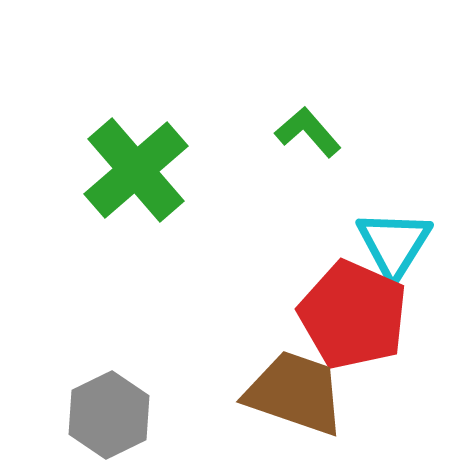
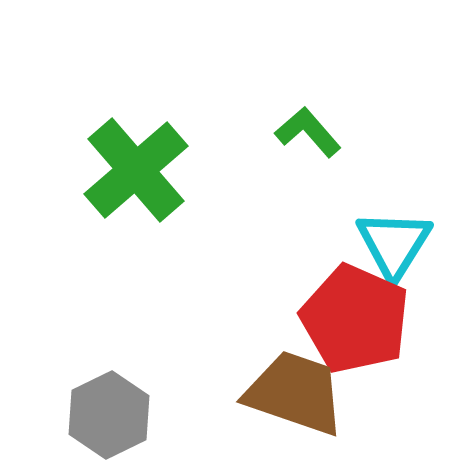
red pentagon: moved 2 px right, 4 px down
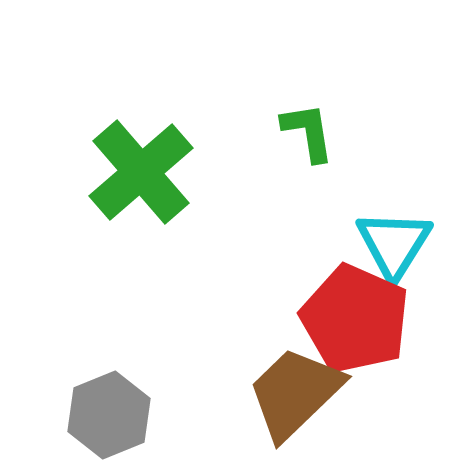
green L-shape: rotated 32 degrees clockwise
green cross: moved 5 px right, 2 px down
brown trapezoid: rotated 63 degrees counterclockwise
gray hexagon: rotated 4 degrees clockwise
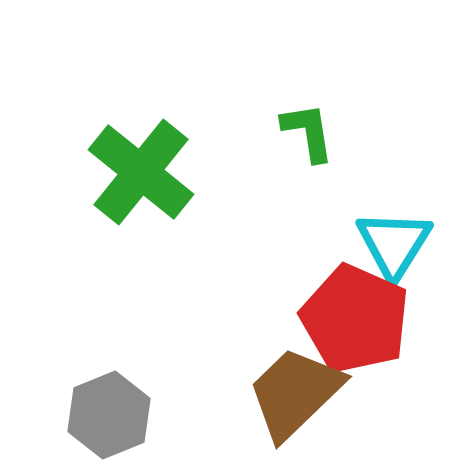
green cross: rotated 10 degrees counterclockwise
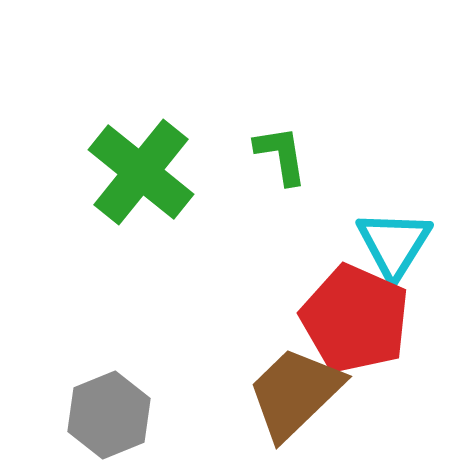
green L-shape: moved 27 px left, 23 px down
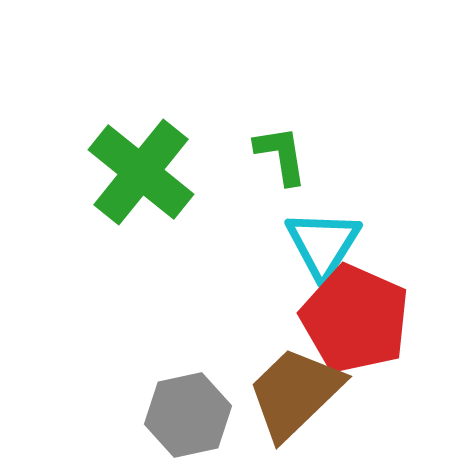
cyan triangle: moved 71 px left
gray hexagon: moved 79 px right; rotated 10 degrees clockwise
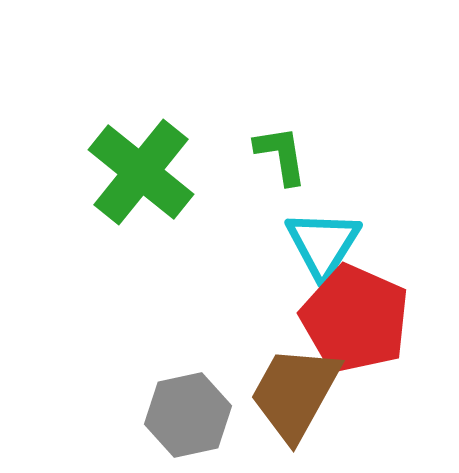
brown trapezoid: rotated 17 degrees counterclockwise
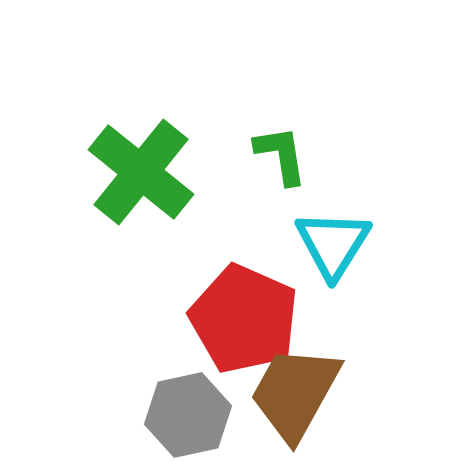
cyan triangle: moved 10 px right
red pentagon: moved 111 px left
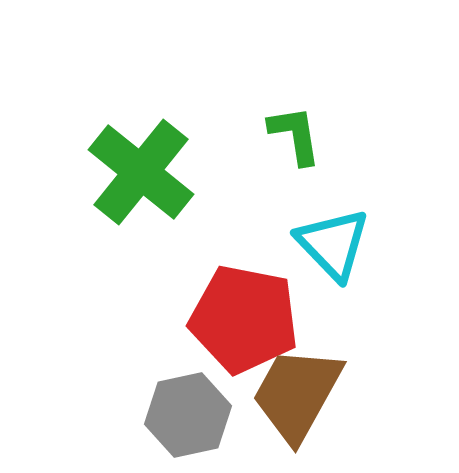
green L-shape: moved 14 px right, 20 px up
cyan triangle: rotated 16 degrees counterclockwise
red pentagon: rotated 13 degrees counterclockwise
brown trapezoid: moved 2 px right, 1 px down
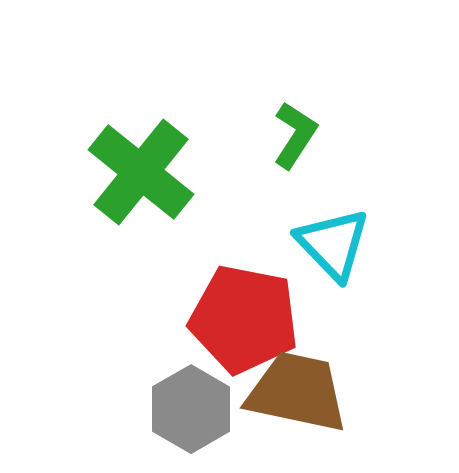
green L-shape: rotated 42 degrees clockwise
brown trapezoid: moved 2 px up; rotated 73 degrees clockwise
gray hexagon: moved 3 px right, 6 px up; rotated 18 degrees counterclockwise
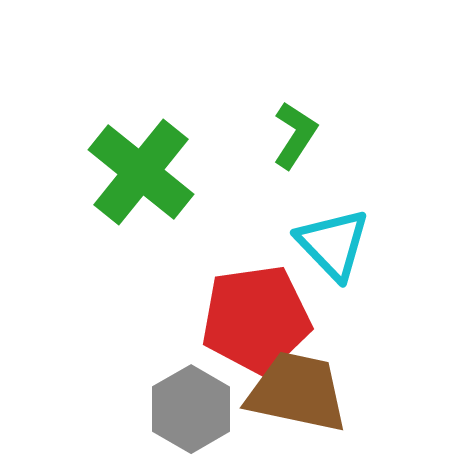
red pentagon: moved 12 px right; rotated 19 degrees counterclockwise
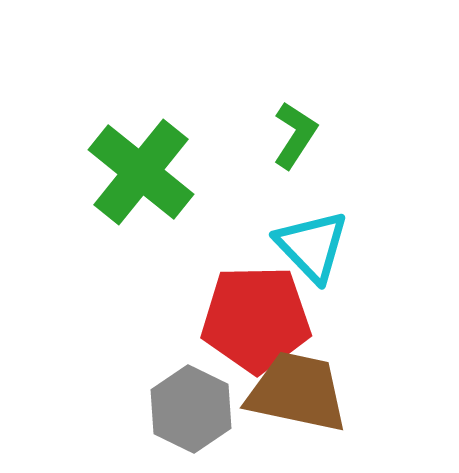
cyan triangle: moved 21 px left, 2 px down
red pentagon: rotated 7 degrees clockwise
gray hexagon: rotated 4 degrees counterclockwise
